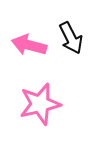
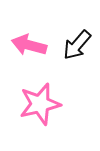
black arrow: moved 6 px right, 7 px down; rotated 68 degrees clockwise
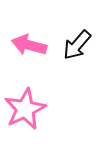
pink star: moved 15 px left, 5 px down; rotated 12 degrees counterclockwise
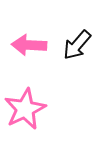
pink arrow: rotated 12 degrees counterclockwise
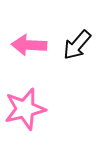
pink star: rotated 12 degrees clockwise
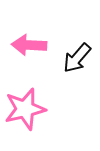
black arrow: moved 13 px down
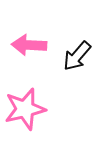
black arrow: moved 2 px up
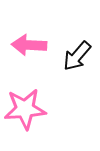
pink star: rotated 9 degrees clockwise
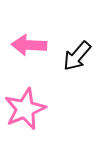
pink star: rotated 18 degrees counterclockwise
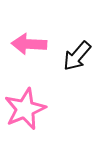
pink arrow: moved 1 px up
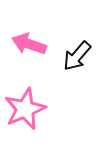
pink arrow: rotated 16 degrees clockwise
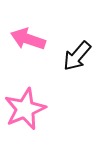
pink arrow: moved 1 px left, 5 px up
